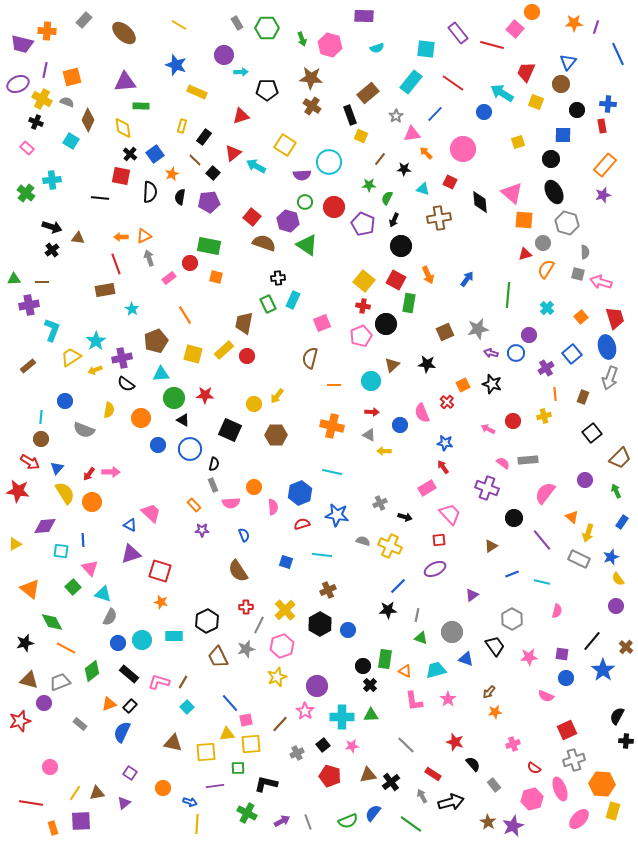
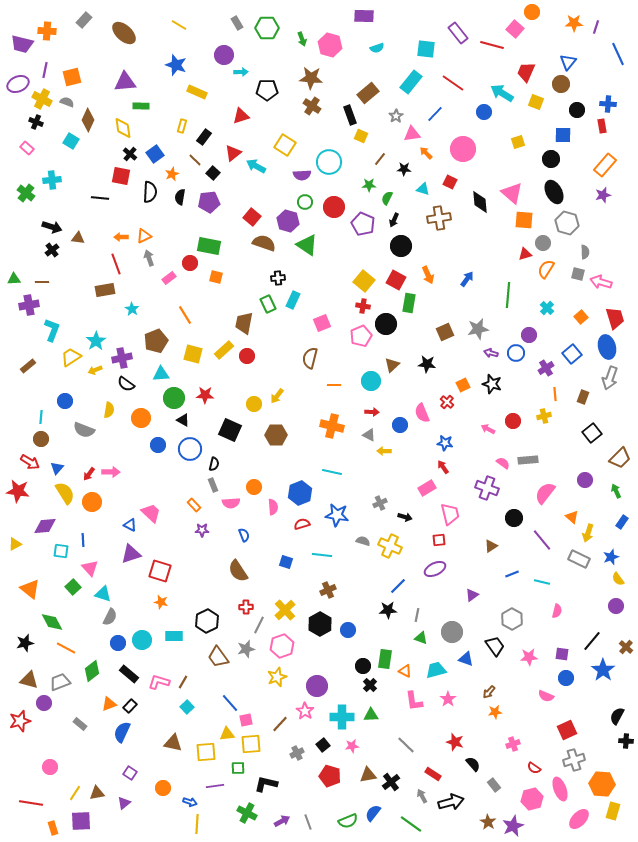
pink trapezoid at (450, 514): rotated 30 degrees clockwise
brown trapezoid at (218, 657): rotated 10 degrees counterclockwise
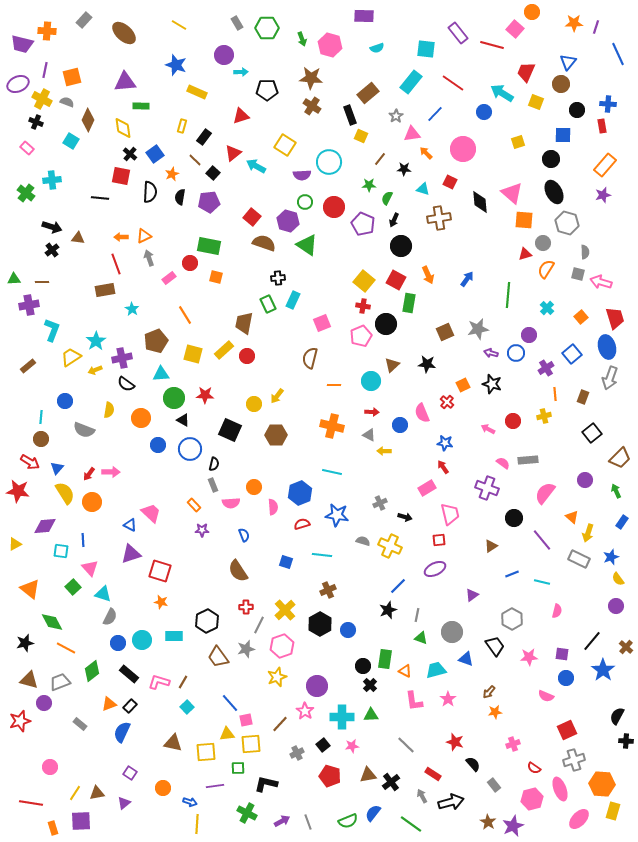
black star at (388, 610): rotated 18 degrees counterclockwise
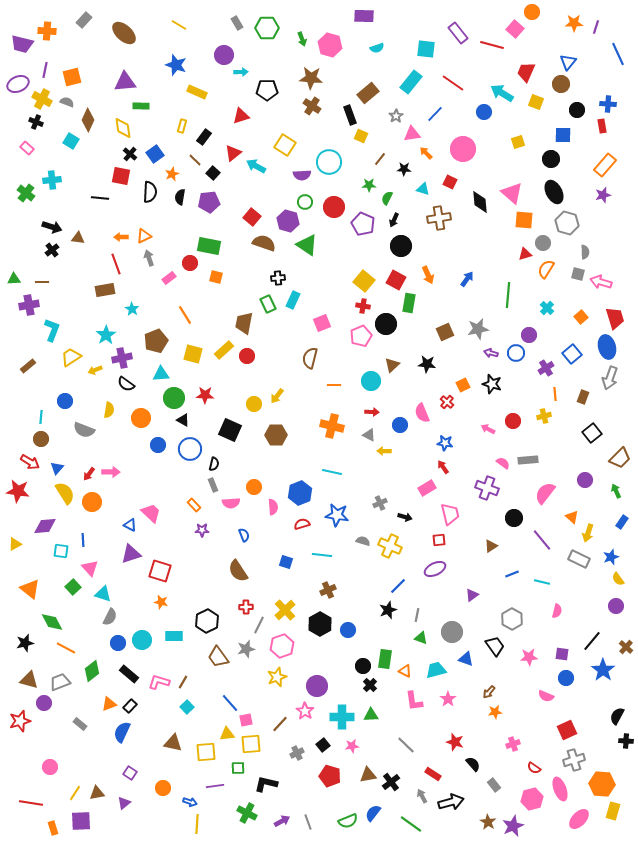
cyan star at (96, 341): moved 10 px right, 6 px up
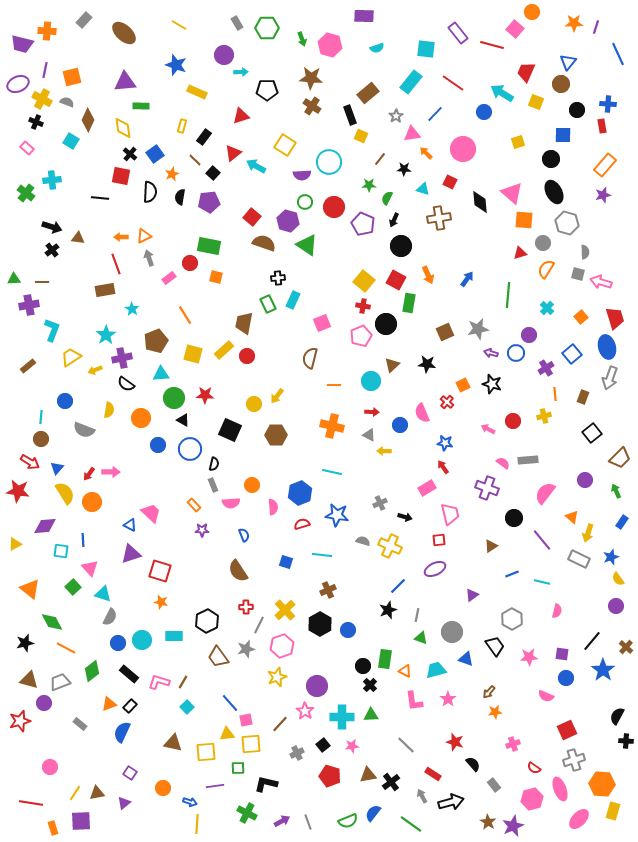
red triangle at (525, 254): moved 5 px left, 1 px up
orange circle at (254, 487): moved 2 px left, 2 px up
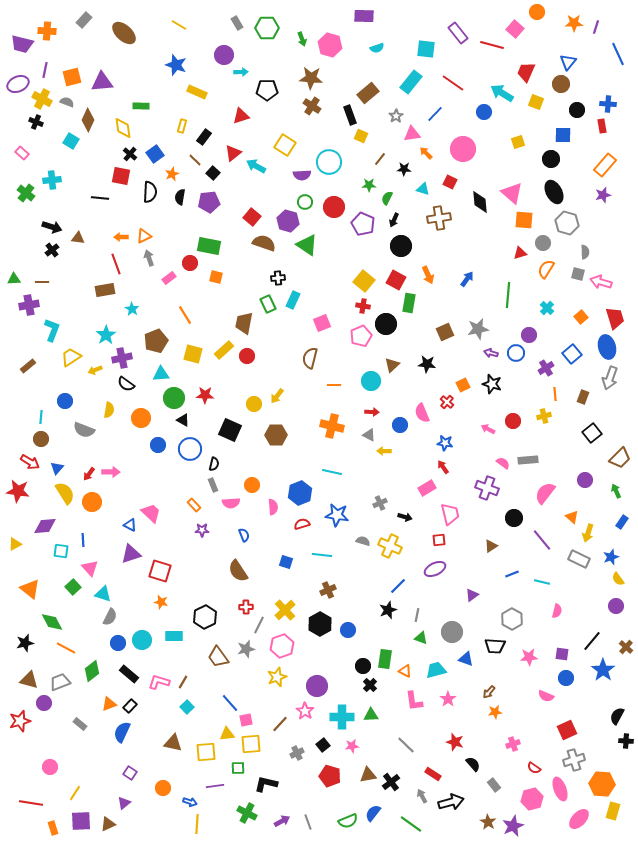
orange circle at (532, 12): moved 5 px right
purple triangle at (125, 82): moved 23 px left
pink rectangle at (27, 148): moved 5 px left, 5 px down
black hexagon at (207, 621): moved 2 px left, 4 px up
black trapezoid at (495, 646): rotated 130 degrees clockwise
brown triangle at (97, 793): moved 11 px right, 31 px down; rotated 14 degrees counterclockwise
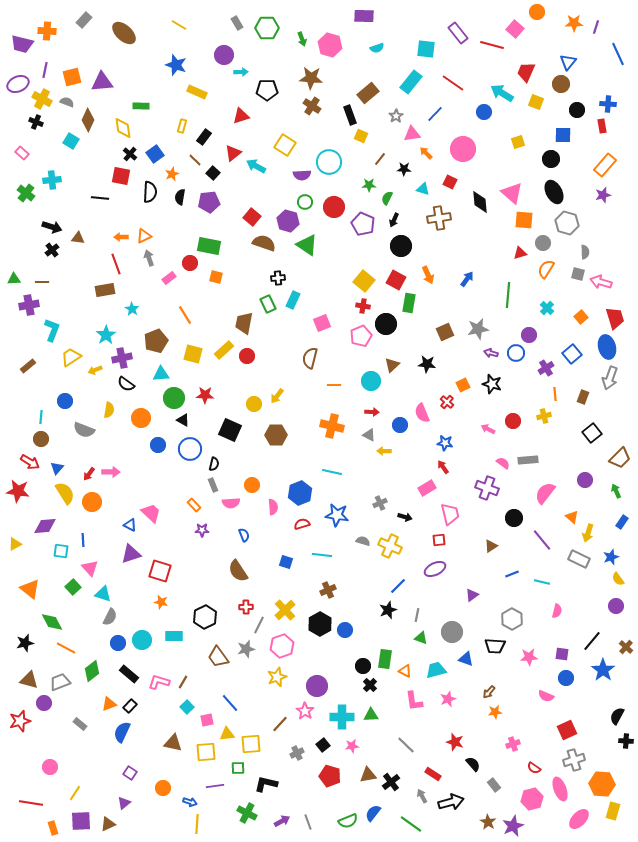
blue circle at (348, 630): moved 3 px left
pink star at (448, 699): rotated 14 degrees clockwise
pink square at (246, 720): moved 39 px left
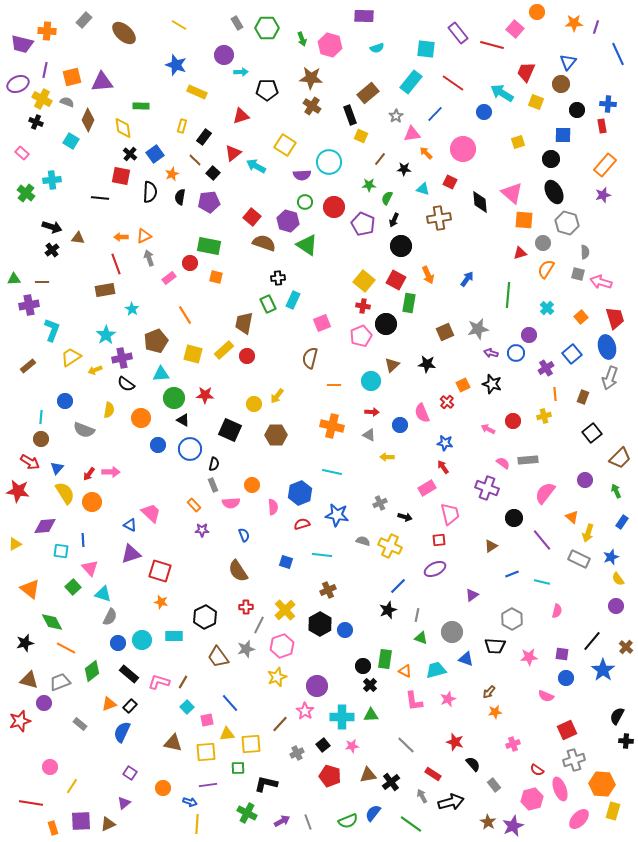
yellow arrow at (384, 451): moved 3 px right, 6 px down
red semicircle at (534, 768): moved 3 px right, 2 px down
purple line at (215, 786): moved 7 px left, 1 px up
yellow line at (75, 793): moved 3 px left, 7 px up
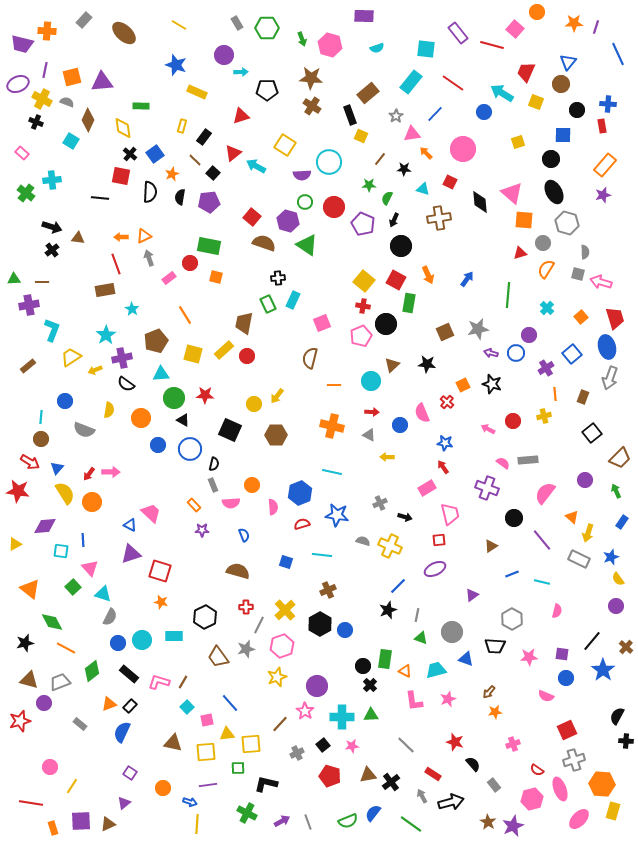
brown semicircle at (238, 571): rotated 140 degrees clockwise
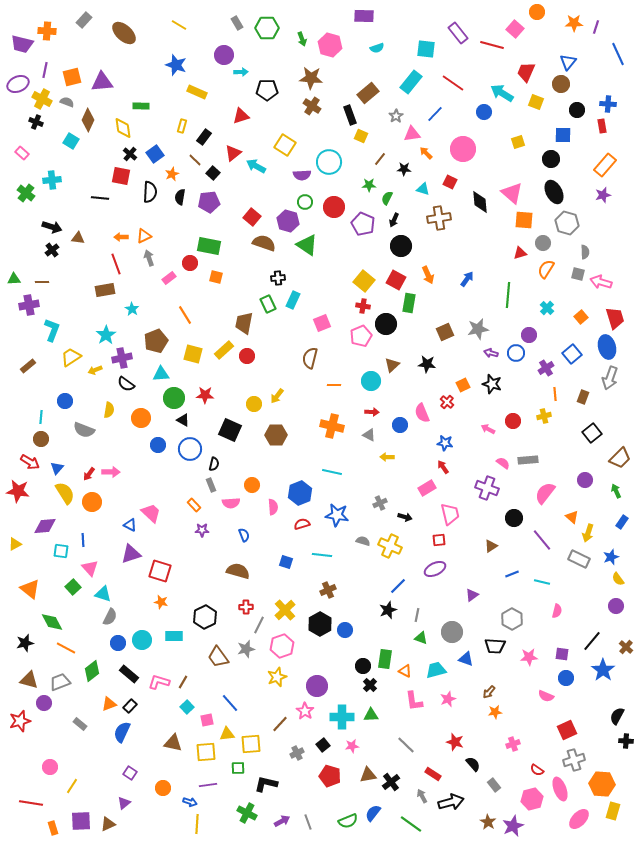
gray rectangle at (213, 485): moved 2 px left
